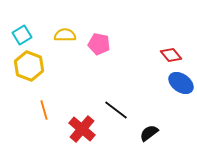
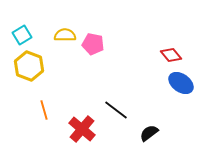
pink pentagon: moved 6 px left
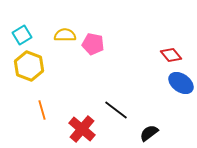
orange line: moved 2 px left
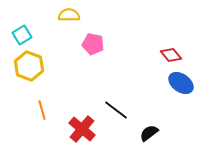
yellow semicircle: moved 4 px right, 20 px up
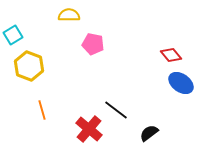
cyan square: moved 9 px left
red cross: moved 7 px right
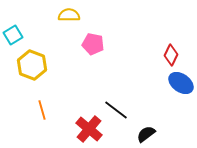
red diamond: rotated 65 degrees clockwise
yellow hexagon: moved 3 px right, 1 px up
black semicircle: moved 3 px left, 1 px down
